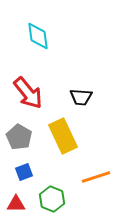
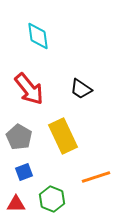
red arrow: moved 1 px right, 4 px up
black trapezoid: moved 8 px up; rotated 30 degrees clockwise
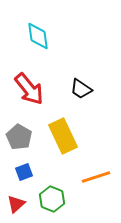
red triangle: rotated 42 degrees counterclockwise
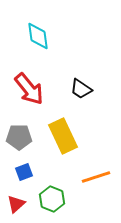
gray pentagon: rotated 30 degrees counterclockwise
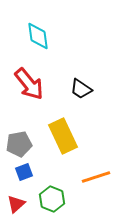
red arrow: moved 5 px up
gray pentagon: moved 7 px down; rotated 10 degrees counterclockwise
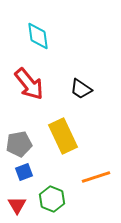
red triangle: moved 1 px right, 1 px down; rotated 18 degrees counterclockwise
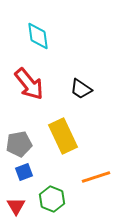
red triangle: moved 1 px left, 1 px down
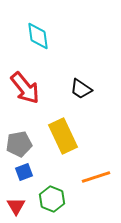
red arrow: moved 4 px left, 4 px down
